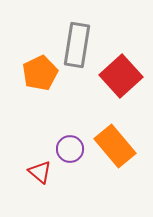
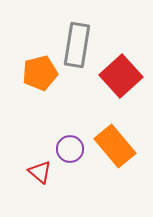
orange pentagon: rotated 12 degrees clockwise
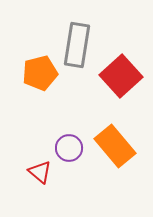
purple circle: moved 1 px left, 1 px up
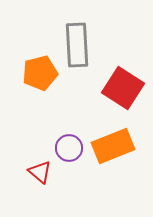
gray rectangle: rotated 12 degrees counterclockwise
red square: moved 2 px right, 12 px down; rotated 15 degrees counterclockwise
orange rectangle: moved 2 px left; rotated 72 degrees counterclockwise
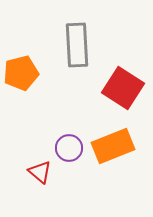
orange pentagon: moved 19 px left
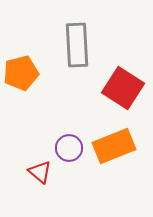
orange rectangle: moved 1 px right
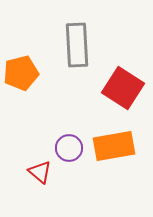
orange rectangle: rotated 12 degrees clockwise
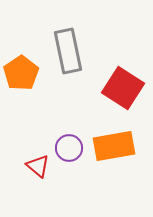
gray rectangle: moved 9 px left, 6 px down; rotated 9 degrees counterclockwise
orange pentagon: rotated 20 degrees counterclockwise
red triangle: moved 2 px left, 6 px up
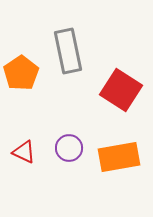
red square: moved 2 px left, 2 px down
orange rectangle: moved 5 px right, 11 px down
red triangle: moved 14 px left, 14 px up; rotated 15 degrees counterclockwise
